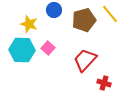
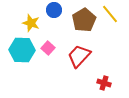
brown pentagon: rotated 15 degrees counterclockwise
yellow star: moved 2 px right, 1 px up
red trapezoid: moved 6 px left, 4 px up
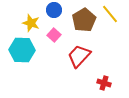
pink square: moved 6 px right, 13 px up
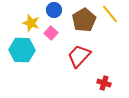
pink square: moved 3 px left, 2 px up
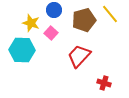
brown pentagon: rotated 15 degrees clockwise
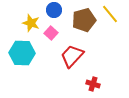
cyan hexagon: moved 3 px down
red trapezoid: moved 7 px left
red cross: moved 11 px left, 1 px down
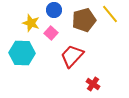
red cross: rotated 16 degrees clockwise
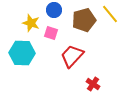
pink square: rotated 24 degrees counterclockwise
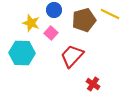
yellow line: rotated 24 degrees counterclockwise
pink square: rotated 24 degrees clockwise
